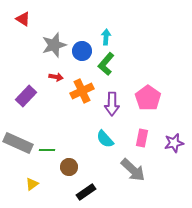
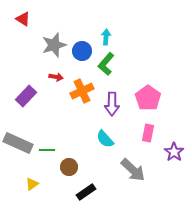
pink rectangle: moved 6 px right, 5 px up
purple star: moved 9 px down; rotated 24 degrees counterclockwise
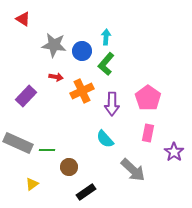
gray star: rotated 25 degrees clockwise
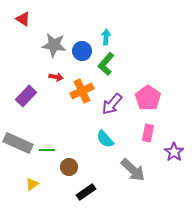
purple arrow: rotated 40 degrees clockwise
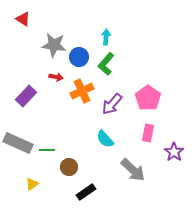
blue circle: moved 3 px left, 6 px down
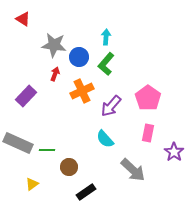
red arrow: moved 1 px left, 3 px up; rotated 80 degrees counterclockwise
purple arrow: moved 1 px left, 2 px down
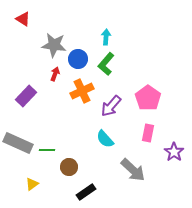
blue circle: moved 1 px left, 2 px down
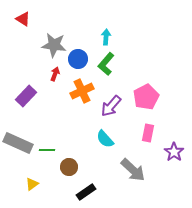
pink pentagon: moved 2 px left, 1 px up; rotated 10 degrees clockwise
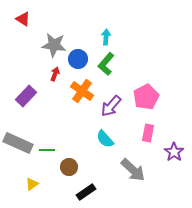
orange cross: rotated 30 degrees counterclockwise
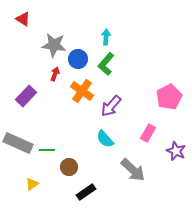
pink pentagon: moved 23 px right
pink rectangle: rotated 18 degrees clockwise
purple star: moved 2 px right, 1 px up; rotated 12 degrees counterclockwise
